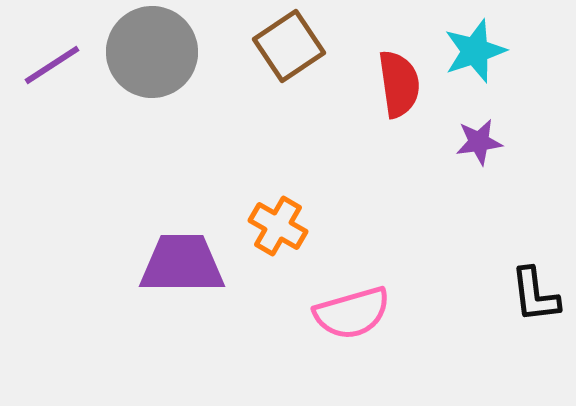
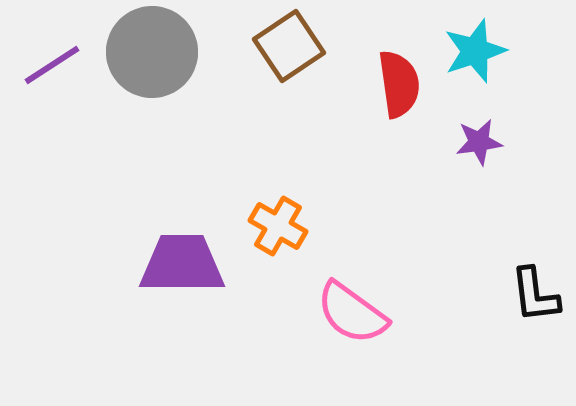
pink semicircle: rotated 52 degrees clockwise
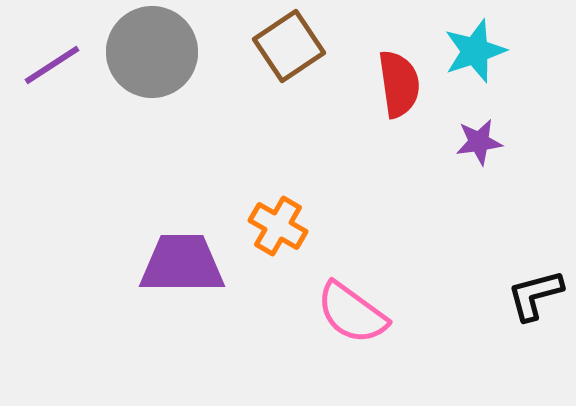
black L-shape: rotated 82 degrees clockwise
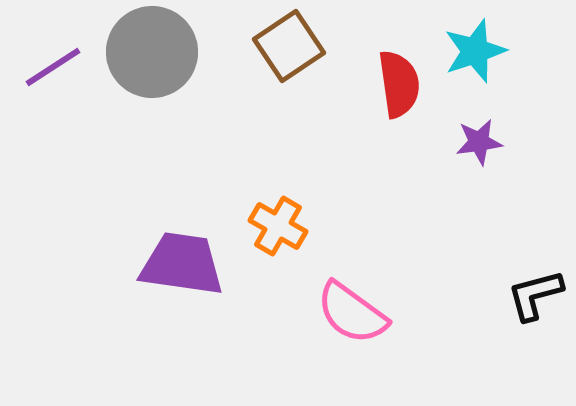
purple line: moved 1 px right, 2 px down
purple trapezoid: rotated 8 degrees clockwise
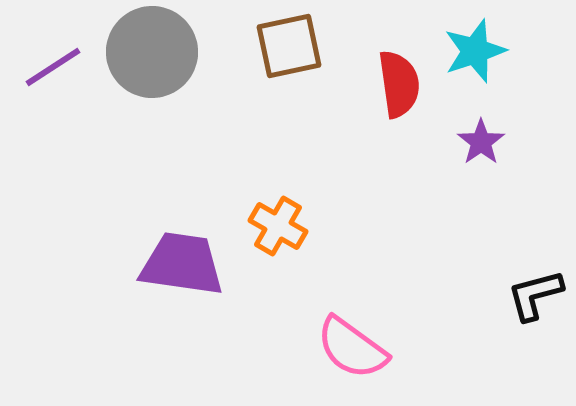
brown square: rotated 22 degrees clockwise
purple star: moved 2 px right; rotated 27 degrees counterclockwise
pink semicircle: moved 35 px down
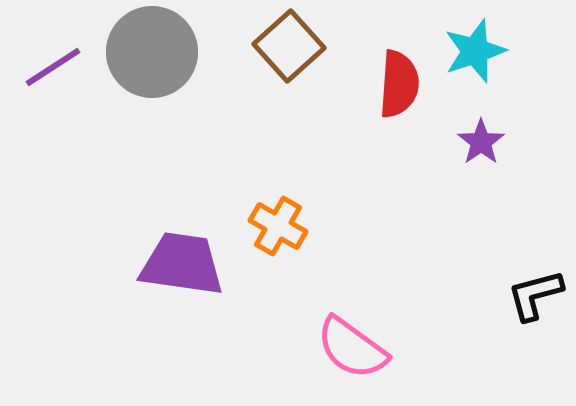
brown square: rotated 30 degrees counterclockwise
red semicircle: rotated 12 degrees clockwise
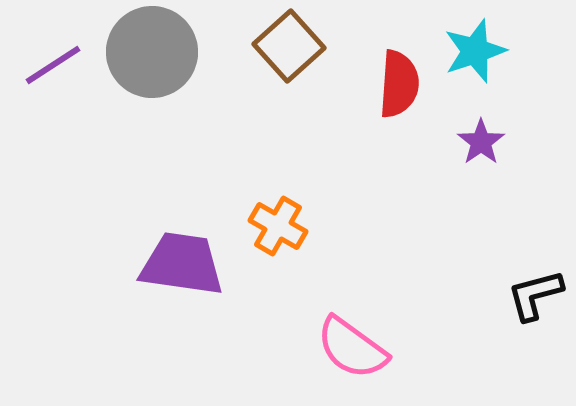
purple line: moved 2 px up
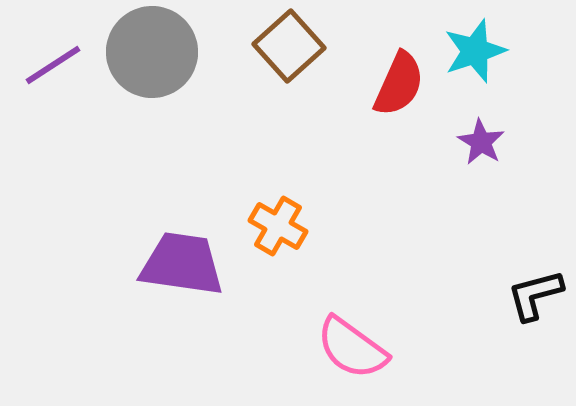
red semicircle: rotated 20 degrees clockwise
purple star: rotated 6 degrees counterclockwise
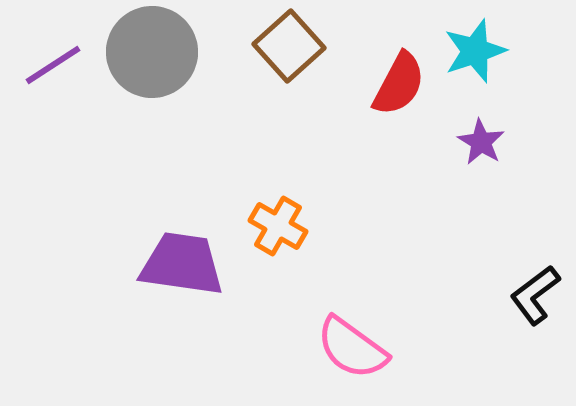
red semicircle: rotated 4 degrees clockwise
black L-shape: rotated 22 degrees counterclockwise
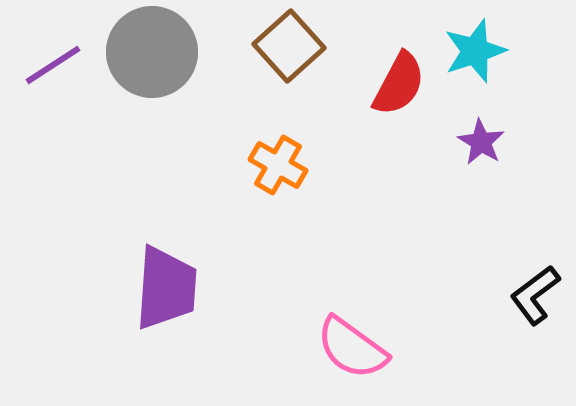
orange cross: moved 61 px up
purple trapezoid: moved 16 px left, 24 px down; rotated 86 degrees clockwise
